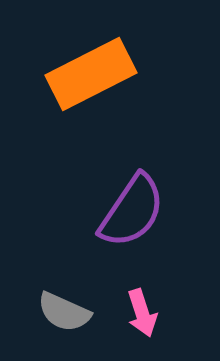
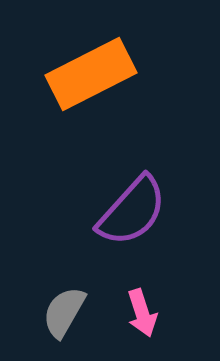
purple semicircle: rotated 8 degrees clockwise
gray semicircle: rotated 96 degrees clockwise
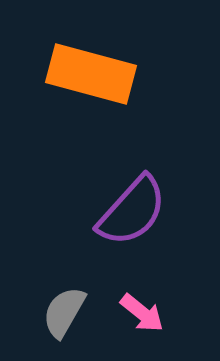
orange rectangle: rotated 42 degrees clockwise
pink arrow: rotated 33 degrees counterclockwise
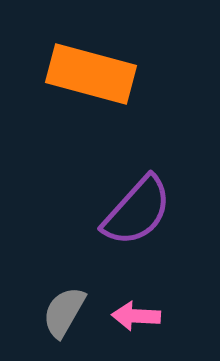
purple semicircle: moved 5 px right
pink arrow: moved 6 px left, 3 px down; rotated 144 degrees clockwise
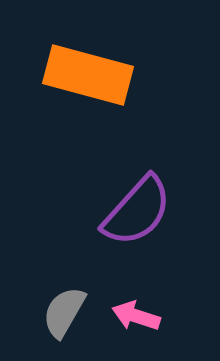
orange rectangle: moved 3 px left, 1 px down
pink arrow: rotated 15 degrees clockwise
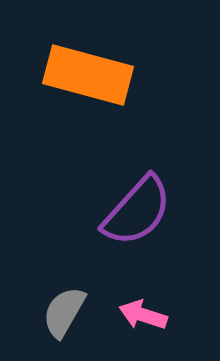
pink arrow: moved 7 px right, 1 px up
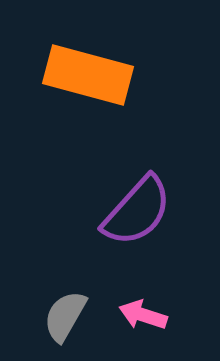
gray semicircle: moved 1 px right, 4 px down
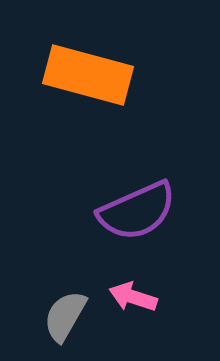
purple semicircle: rotated 24 degrees clockwise
pink arrow: moved 10 px left, 18 px up
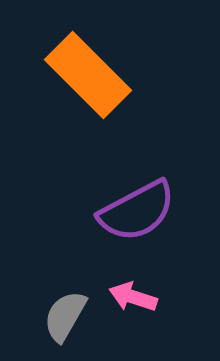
orange rectangle: rotated 30 degrees clockwise
purple semicircle: rotated 4 degrees counterclockwise
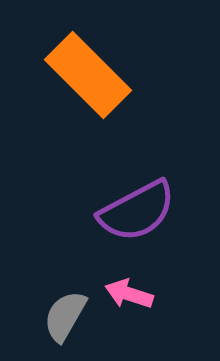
pink arrow: moved 4 px left, 3 px up
